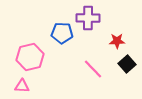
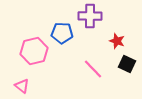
purple cross: moved 2 px right, 2 px up
red star: rotated 21 degrees clockwise
pink hexagon: moved 4 px right, 6 px up
black square: rotated 24 degrees counterclockwise
pink triangle: rotated 35 degrees clockwise
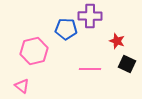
blue pentagon: moved 4 px right, 4 px up
pink line: moved 3 px left; rotated 45 degrees counterclockwise
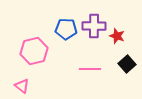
purple cross: moved 4 px right, 10 px down
red star: moved 5 px up
black square: rotated 24 degrees clockwise
